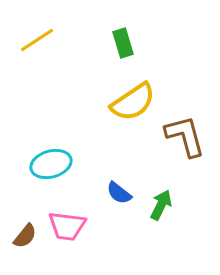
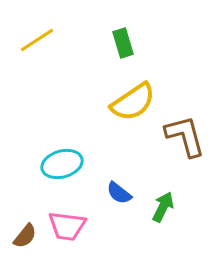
cyan ellipse: moved 11 px right
green arrow: moved 2 px right, 2 px down
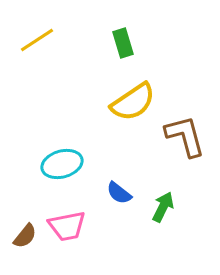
pink trapezoid: rotated 18 degrees counterclockwise
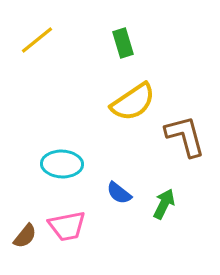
yellow line: rotated 6 degrees counterclockwise
cyan ellipse: rotated 18 degrees clockwise
green arrow: moved 1 px right, 3 px up
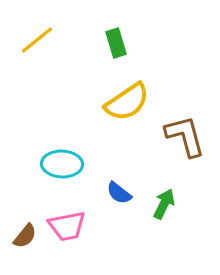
green rectangle: moved 7 px left
yellow semicircle: moved 6 px left
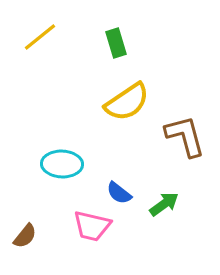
yellow line: moved 3 px right, 3 px up
green arrow: rotated 28 degrees clockwise
pink trapezoid: moved 25 px right; rotated 24 degrees clockwise
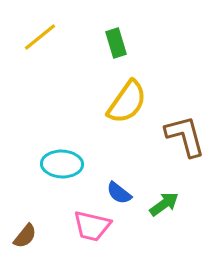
yellow semicircle: rotated 21 degrees counterclockwise
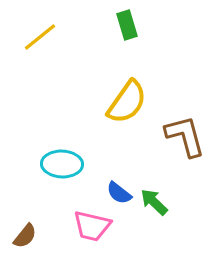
green rectangle: moved 11 px right, 18 px up
green arrow: moved 10 px left, 2 px up; rotated 100 degrees counterclockwise
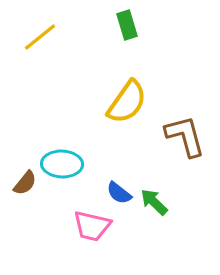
brown semicircle: moved 53 px up
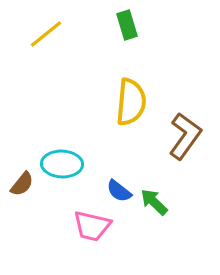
yellow line: moved 6 px right, 3 px up
yellow semicircle: moved 4 px right; rotated 30 degrees counterclockwise
brown L-shape: rotated 51 degrees clockwise
brown semicircle: moved 3 px left, 1 px down
blue semicircle: moved 2 px up
